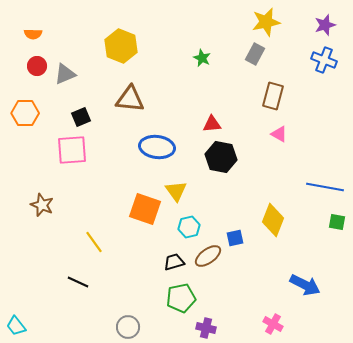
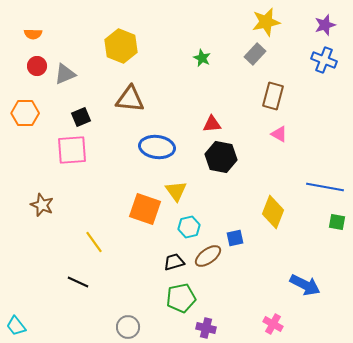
gray rectangle: rotated 15 degrees clockwise
yellow diamond: moved 8 px up
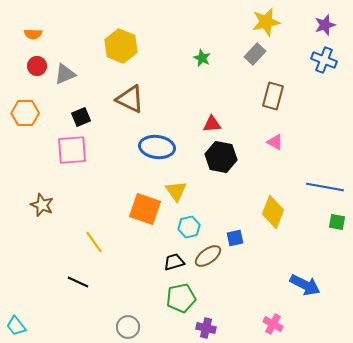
brown triangle: rotated 20 degrees clockwise
pink triangle: moved 4 px left, 8 px down
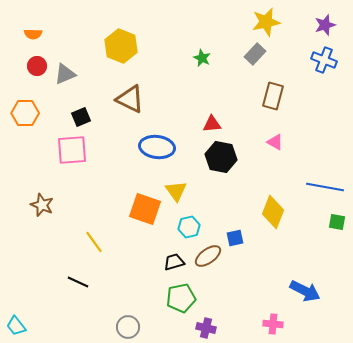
blue arrow: moved 6 px down
pink cross: rotated 24 degrees counterclockwise
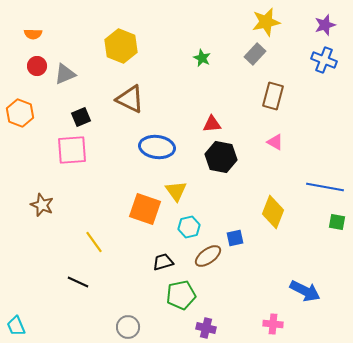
orange hexagon: moved 5 px left; rotated 20 degrees clockwise
black trapezoid: moved 11 px left
green pentagon: moved 3 px up
cyan trapezoid: rotated 15 degrees clockwise
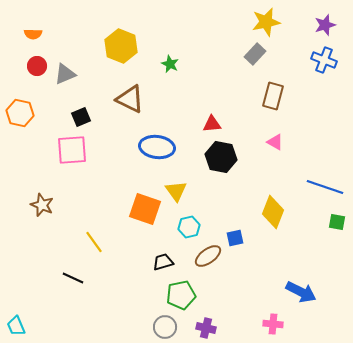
green star: moved 32 px left, 6 px down
orange hexagon: rotated 8 degrees counterclockwise
blue line: rotated 9 degrees clockwise
black line: moved 5 px left, 4 px up
blue arrow: moved 4 px left, 1 px down
gray circle: moved 37 px right
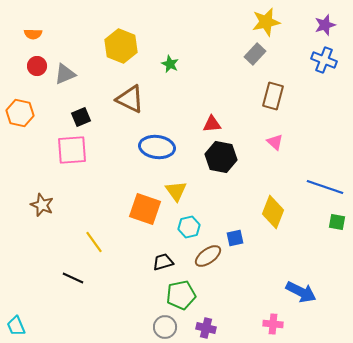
pink triangle: rotated 12 degrees clockwise
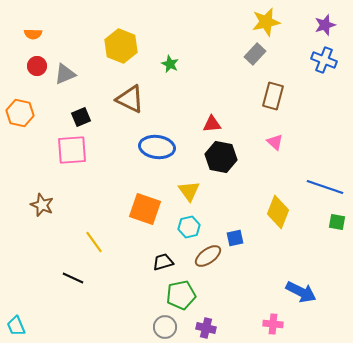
yellow triangle: moved 13 px right
yellow diamond: moved 5 px right
